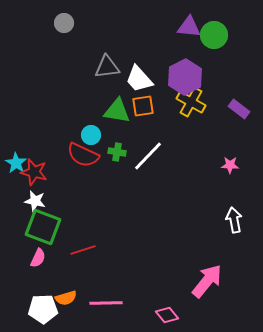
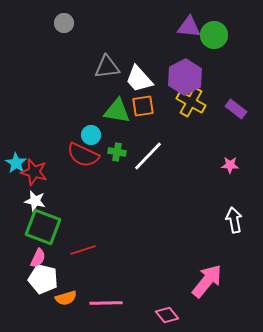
purple rectangle: moved 3 px left
white pentagon: moved 30 px up; rotated 16 degrees clockwise
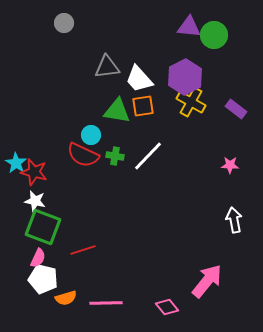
green cross: moved 2 px left, 4 px down
pink diamond: moved 8 px up
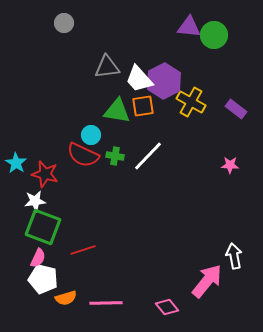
purple hexagon: moved 21 px left, 4 px down
red star: moved 11 px right, 2 px down
white star: rotated 20 degrees counterclockwise
white arrow: moved 36 px down
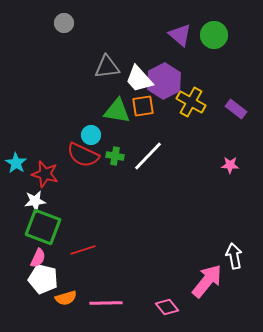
purple triangle: moved 9 px left, 8 px down; rotated 35 degrees clockwise
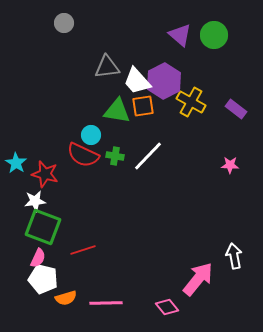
white trapezoid: moved 2 px left, 2 px down
pink arrow: moved 9 px left, 2 px up
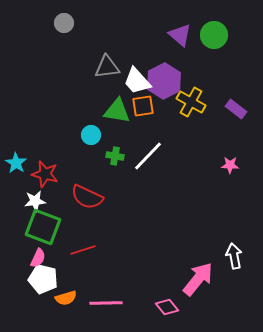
red semicircle: moved 4 px right, 42 px down
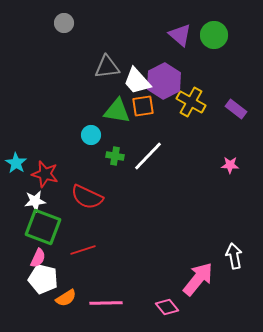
orange semicircle: rotated 15 degrees counterclockwise
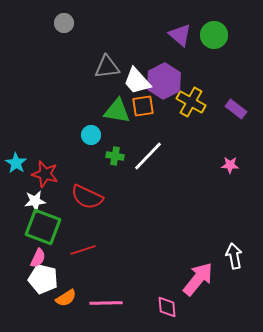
pink diamond: rotated 35 degrees clockwise
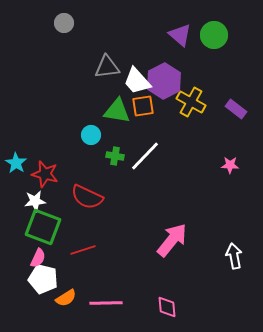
white line: moved 3 px left
pink arrow: moved 26 px left, 39 px up
